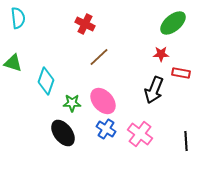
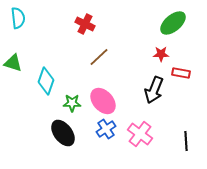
blue cross: rotated 24 degrees clockwise
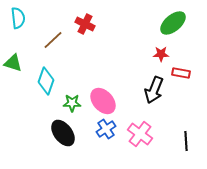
brown line: moved 46 px left, 17 px up
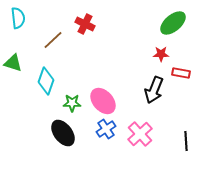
pink cross: rotated 10 degrees clockwise
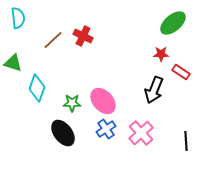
red cross: moved 2 px left, 12 px down
red rectangle: moved 1 px up; rotated 24 degrees clockwise
cyan diamond: moved 9 px left, 7 px down
pink cross: moved 1 px right, 1 px up
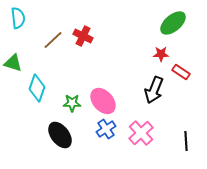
black ellipse: moved 3 px left, 2 px down
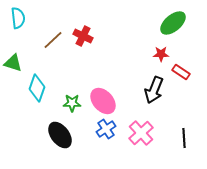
black line: moved 2 px left, 3 px up
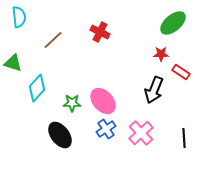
cyan semicircle: moved 1 px right, 1 px up
red cross: moved 17 px right, 4 px up
cyan diamond: rotated 24 degrees clockwise
